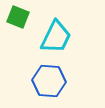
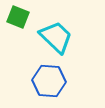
cyan trapezoid: rotated 72 degrees counterclockwise
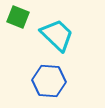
cyan trapezoid: moved 1 px right, 2 px up
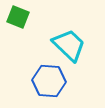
cyan trapezoid: moved 12 px right, 10 px down
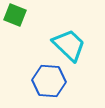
green square: moved 3 px left, 2 px up
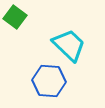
green square: moved 2 px down; rotated 15 degrees clockwise
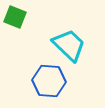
green square: rotated 15 degrees counterclockwise
